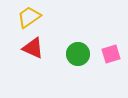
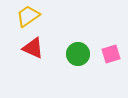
yellow trapezoid: moved 1 px left, 1 px up
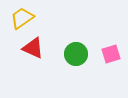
yellow trapezoid: moved 6 px left, 2 px down
green circle: moved 2 px left
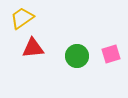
red triangle: rotated 30 degrees counterclockwise
green circle: moved 1 px right, 2 px down
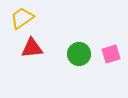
red triangle: moved 1 px left
green circle: moved 2 px right, 2 px up
